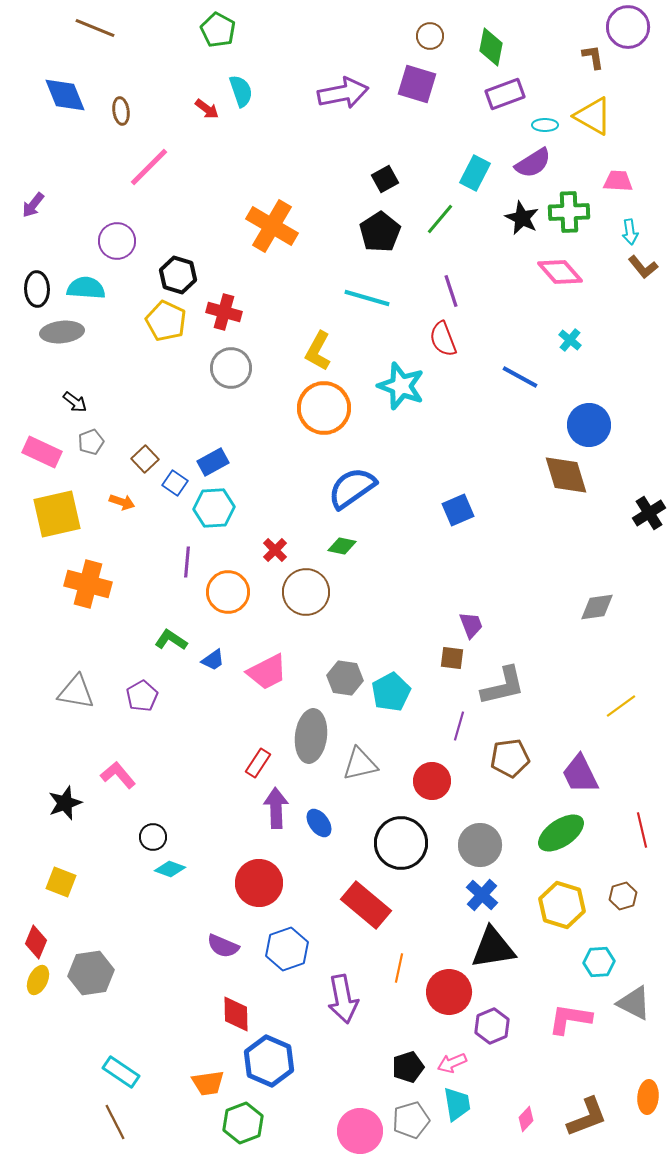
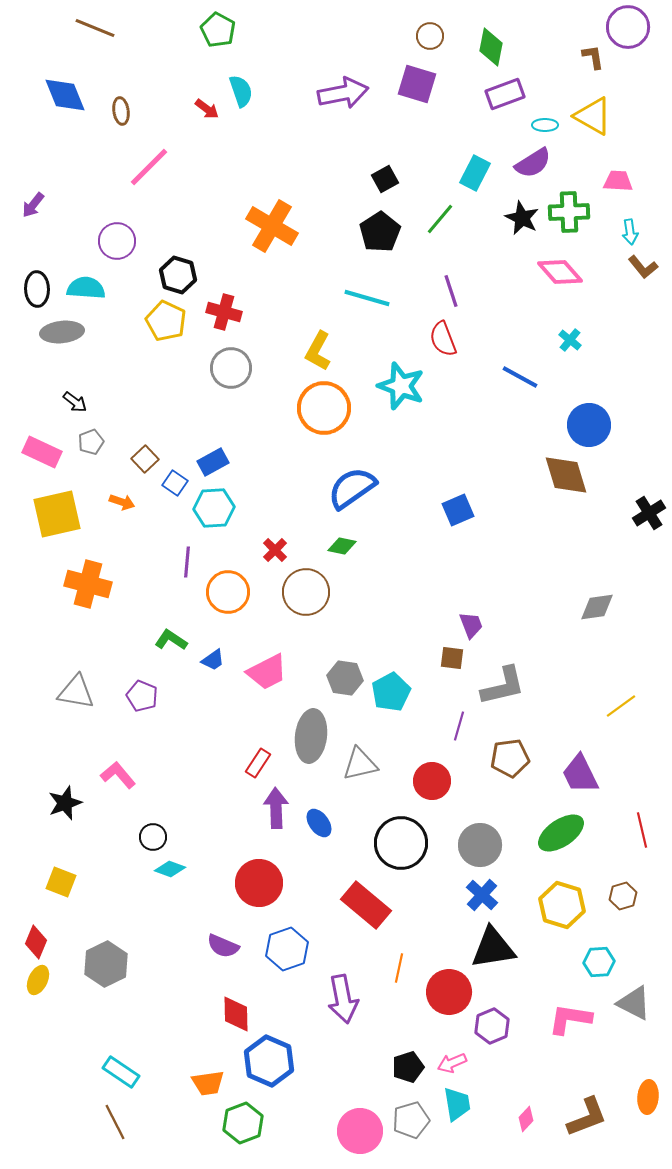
purple pentagon at (142, 696): rotated 20 degrees counterclockwise
gray hexagon at (91, 973): moved 15 px right, 9 px up; rotated 18 degrees counterclockwise
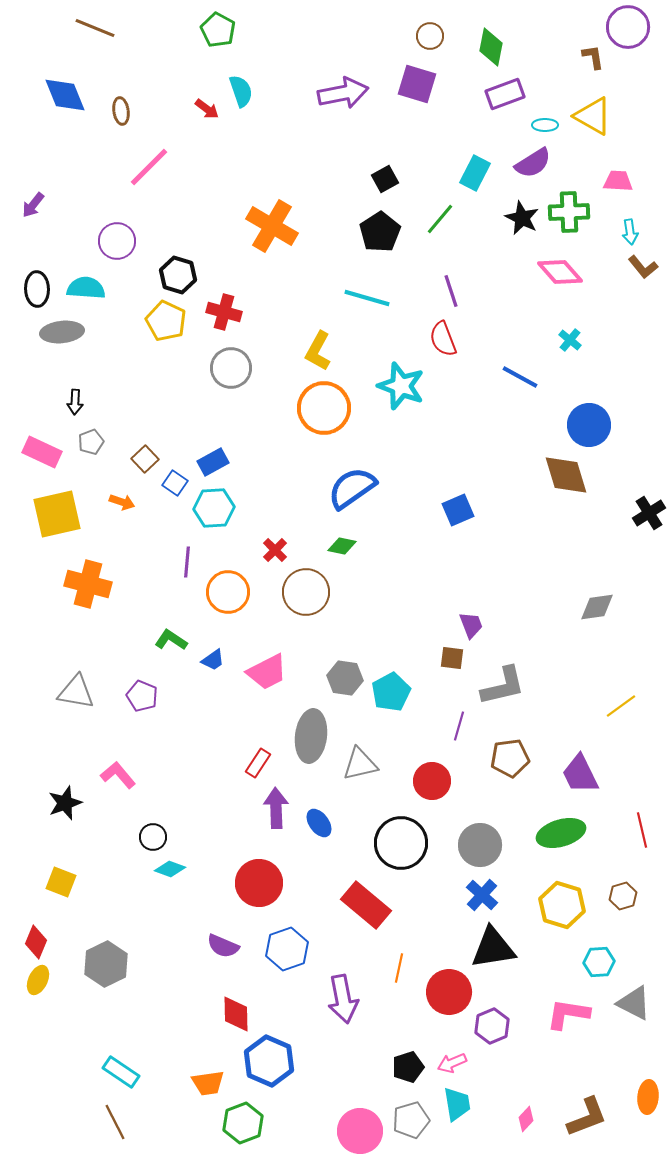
black arrow at (75, 402): rotated 55 degrees clockwise
green ellipse at (561, 833): rotated 18 degrees clockwise
pink L-shape at (570, 1019): moved 2 px left, 5 px up
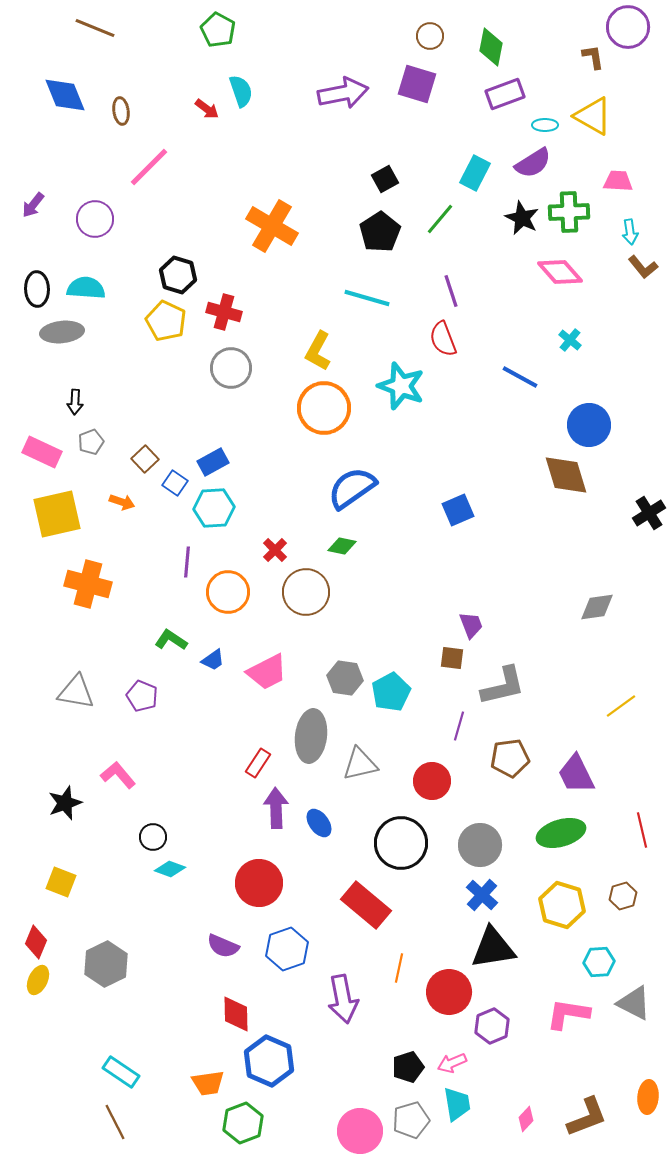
purple circle at (117, 241): moved 22 px left, 22 px up
purple trapezoid at (580, 774): moved 4 px left
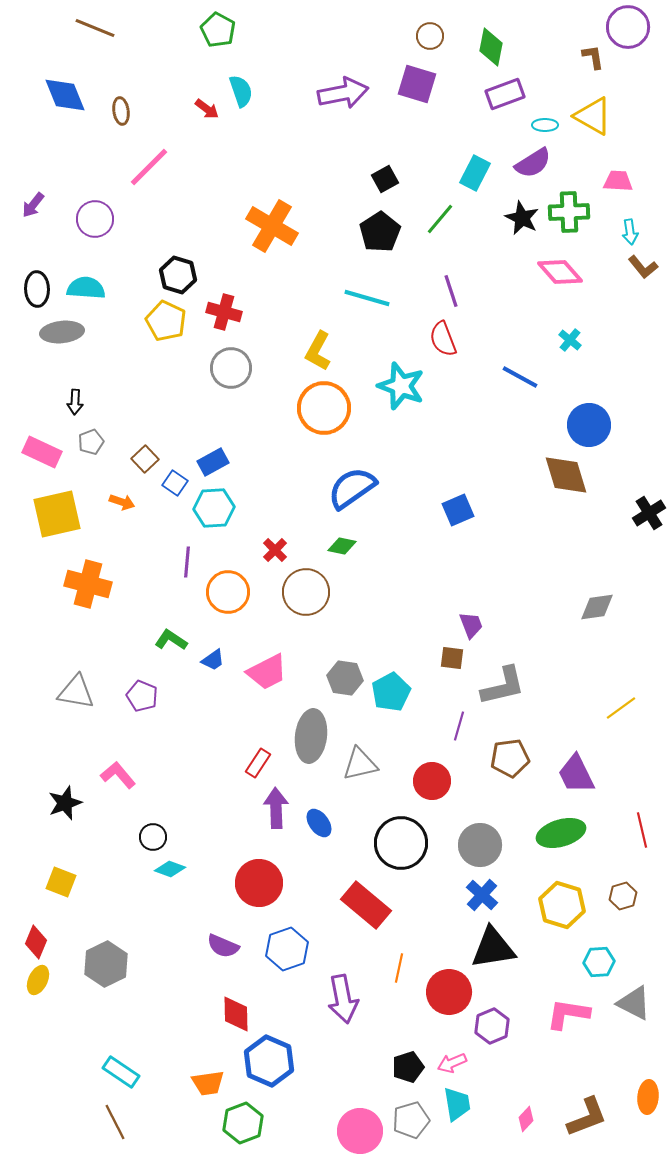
yellow line at (621, 706): moved 2 px down
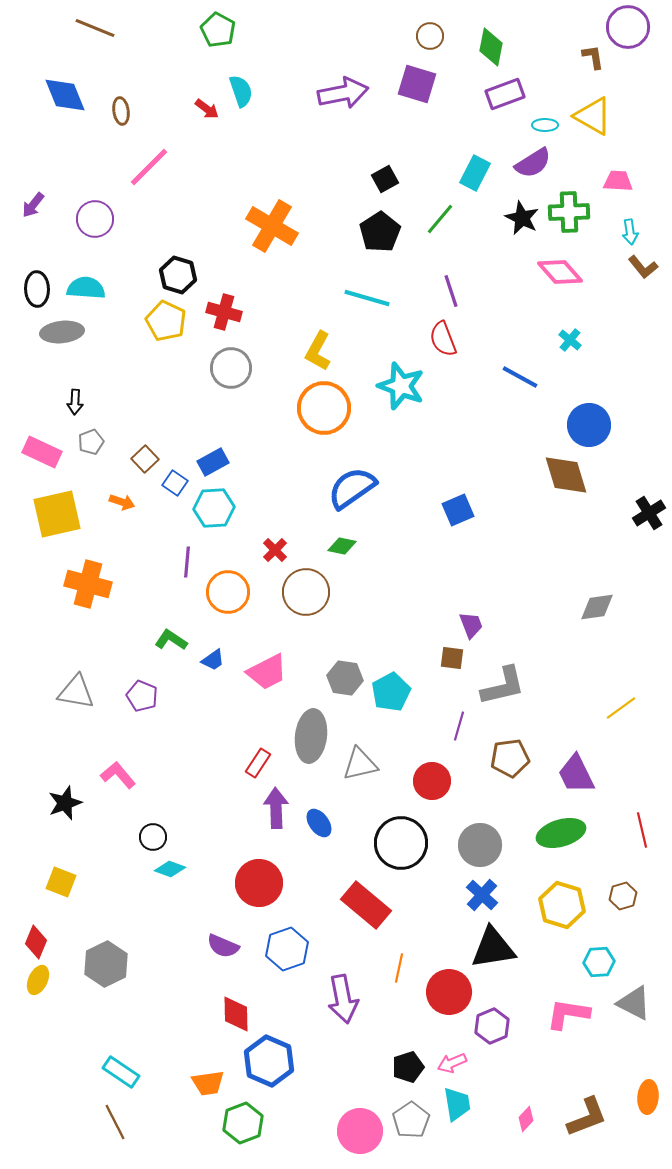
gray pentagon at (411, 1120): rotated 18 degrees counterclockwise
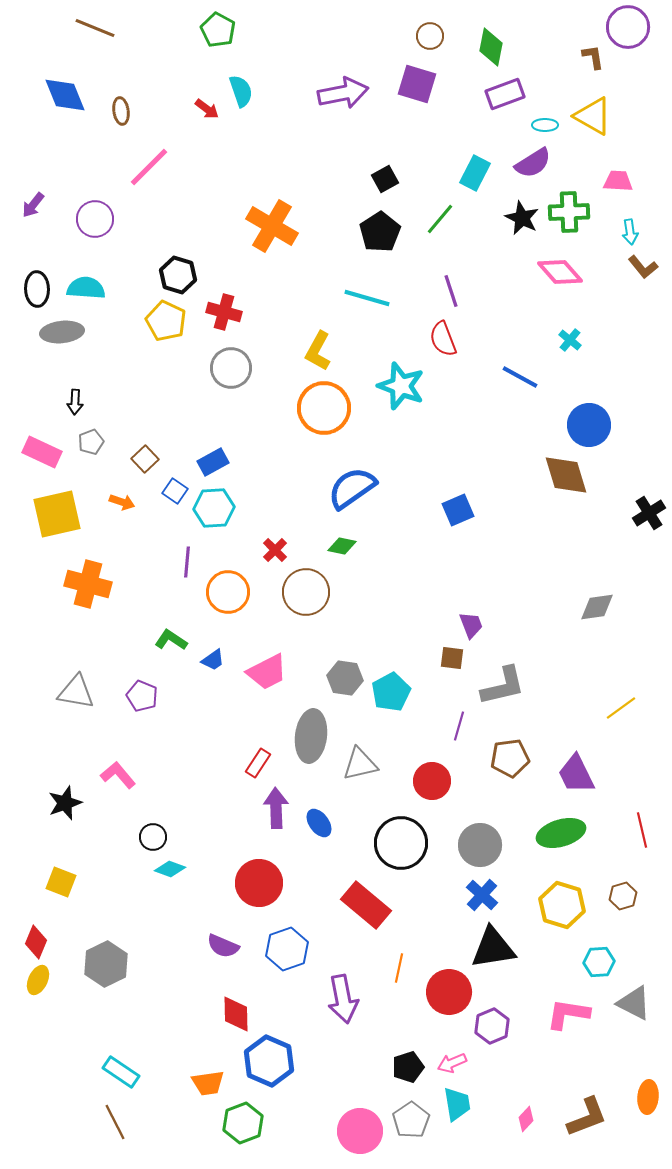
blue square at (175, 483): moved 8 px down
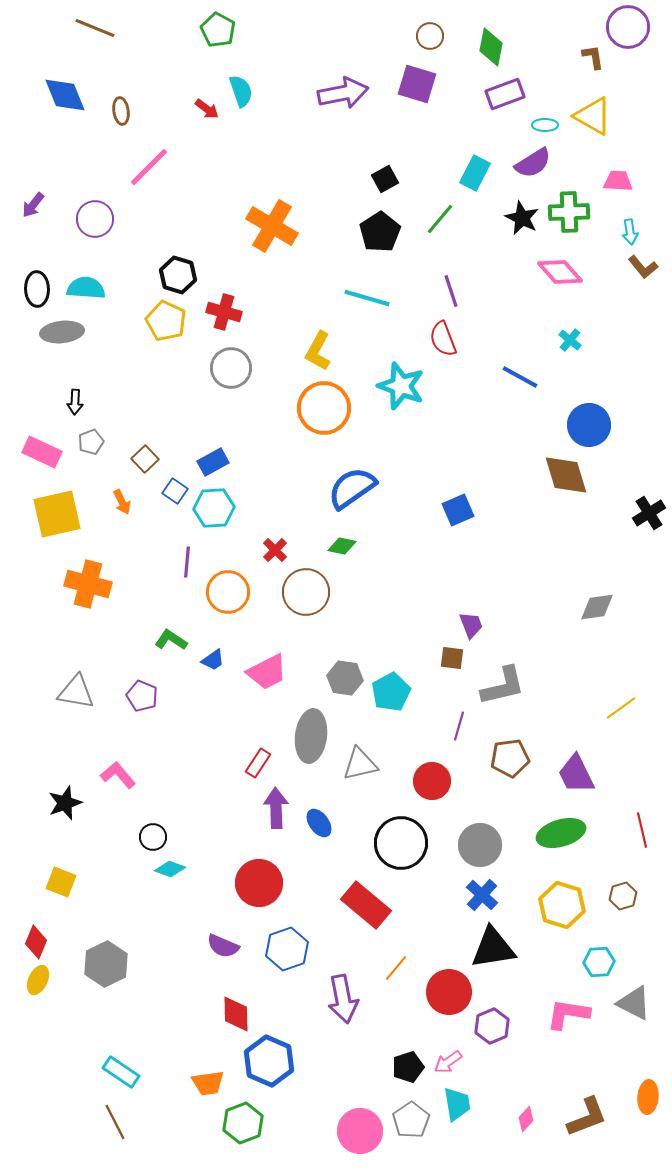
orange arrow at (122, 502): rotated 45 degrees clockwise
orange line at (399, 968): moved 3 px left; rotated 28 degrees clockwise
pink arrow at (452, 1063): moved 4 px left, 1 px up; rotated 12 degrees counterclockwise
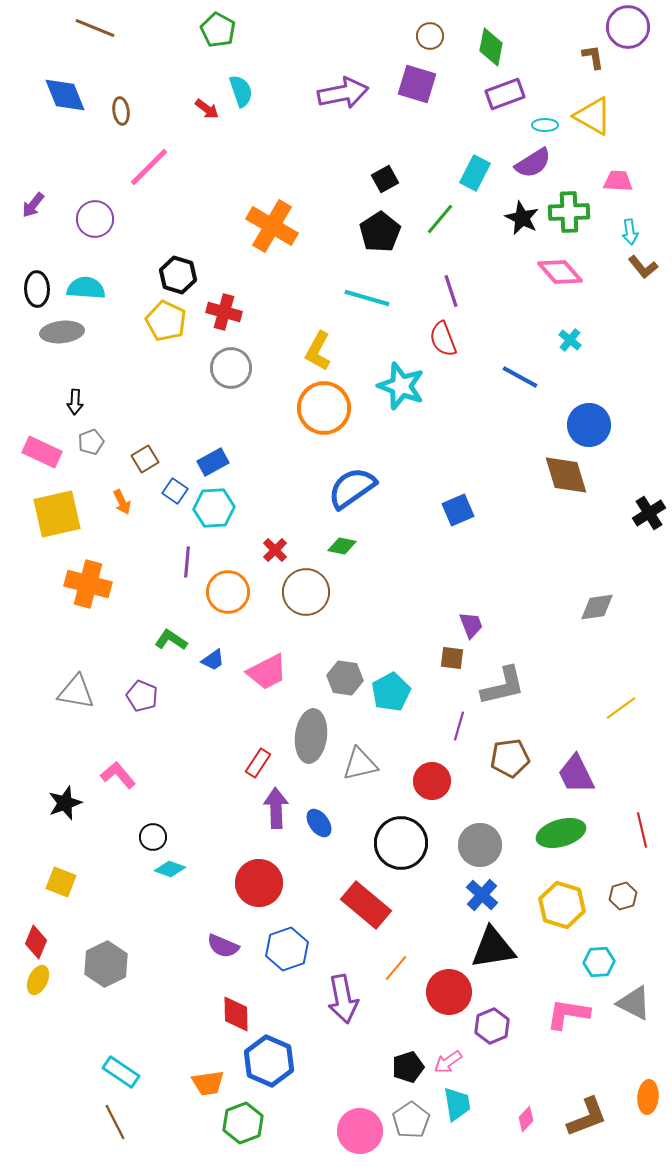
brown square at (145, 459): rotated 12 degrees clockwise
